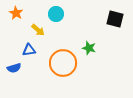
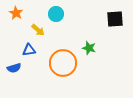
black square: rotated 18 degrees counterclockwise
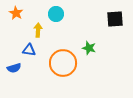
yellow arrow: rotated 128 degrees counterclockwise
blue triangle: rotated 16 degrees clockwise
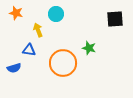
orange star: rotated 16 degrees counterclockwise
yellow arrow: rotated 24 degrees counterclockwise
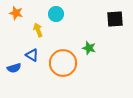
blue triangle: moved 3 px right, 5 px down; rotated 24 degrees clockwise
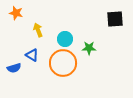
cyan circle: moved 9 px right, 25 px down
green star: rotated 16 degrees counterclockwise
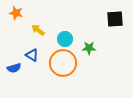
yellow arrow: rotated 32 degrees counterclockwise
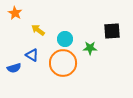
orange star: moved 1 px left; rotated 16 degrees clockwise
black square: moved 3 px left, 12 px down
green star: moved 1 px right
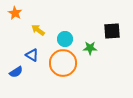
blue semicircle: moved 2 px right, 4 px down; rotated 16 degrees counterclockwise
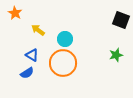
black square: moved 9 px right, 11 px up; rotated 24 degrees clockwise
green star: moved 26 px right, 7 px down; rotated 16 degrees counterclockwise
blue semicircle: moved 11 px right, 1 px down
